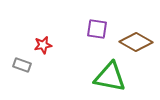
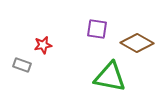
brown diamond: moved 1 px right, 1 px down
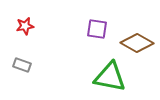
red star: moved 18 px left, 19 px up
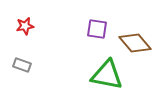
brown diamond: moved 2 px left; rotated 20 degrees clockwise
green triangle: moved 3 px left, 2 px up
